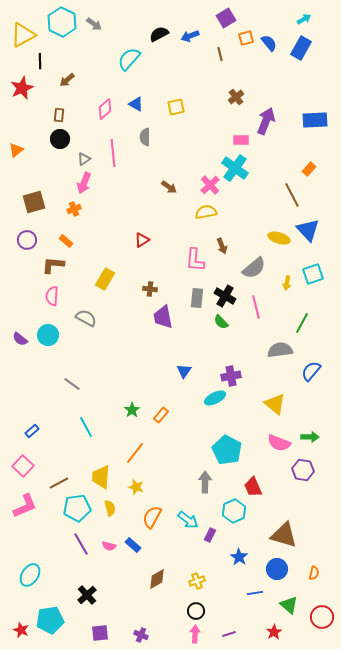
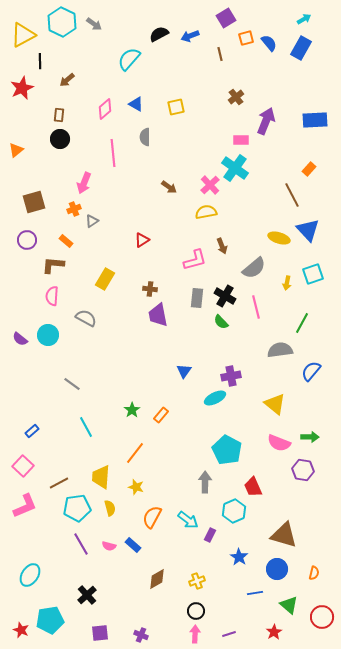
gray triangle at (84, 159): moved 8 px right, 62 px down
pink L-shape at (195, 260): rotated 110 degrees counterclockwise
purple trapezoid at (163, 317): moved 5 px left, 2 px up
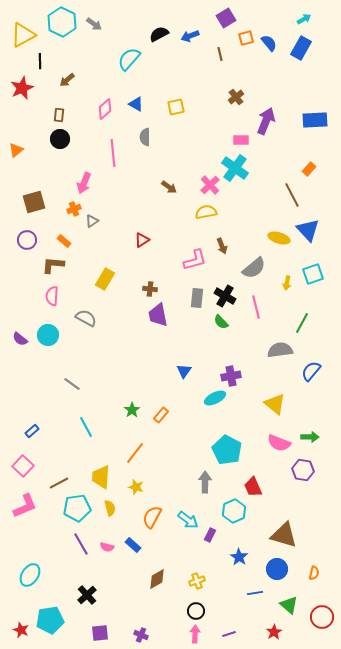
orange rectangle at (66, 241): moved 2 px left
pink semicircle at (109, 546): moved 2 px left, 1 px down
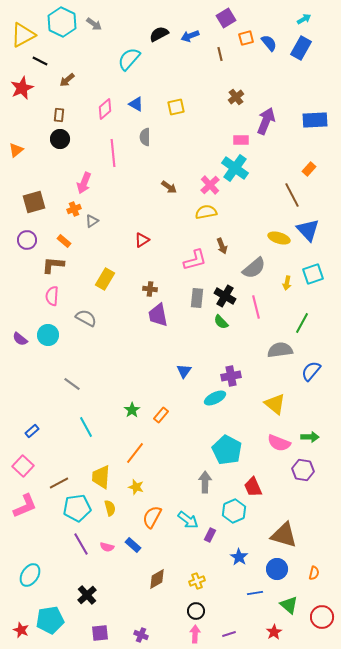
black line at (40, 61): rotated 63 degrees counterclockwise
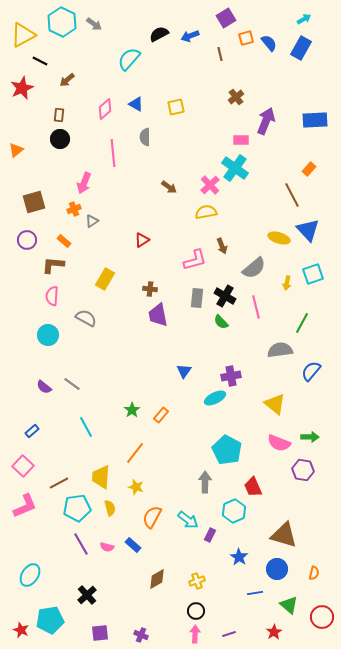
purple semicircle at (20, 339): moved 24 px right, 48 px down
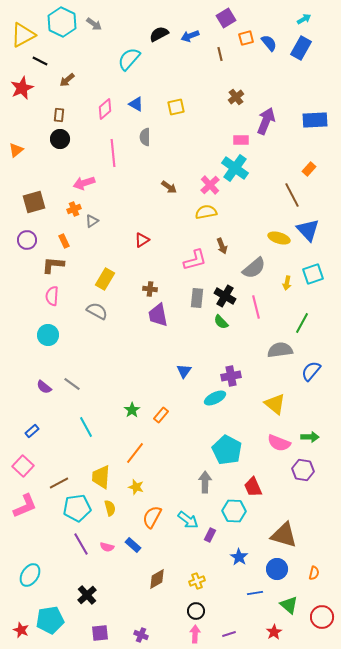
pink arrow at (84, 183): rotated 50 degrees clockwise
orange rectangle at (64, 241): rotated 24 degrees clockwise
gray semicircle at (86, 318): moved 11 px right, 7 px up
cyan hexagon at (234, 511): rotated 25 degrees clockwise
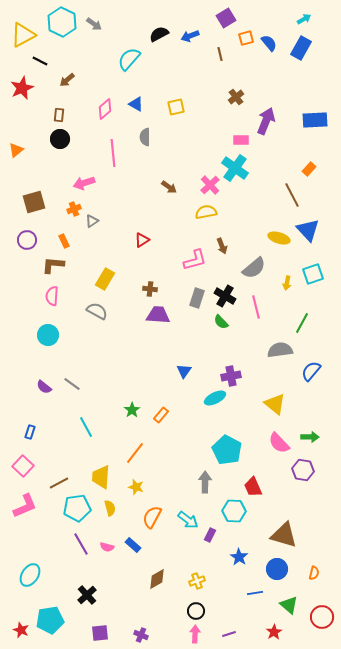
gray rectangle at (197, 298): rotated 12 degrees clockwise
purple trapezoid at (158, 315): rotated 105 degrees clockwise
blue rectangle at (32, 431): moved 2 px left, 1 px down; rotated 32 degrees counterclockwise
pink semicircle at (279, 443): rotated 25 degrees clockwise
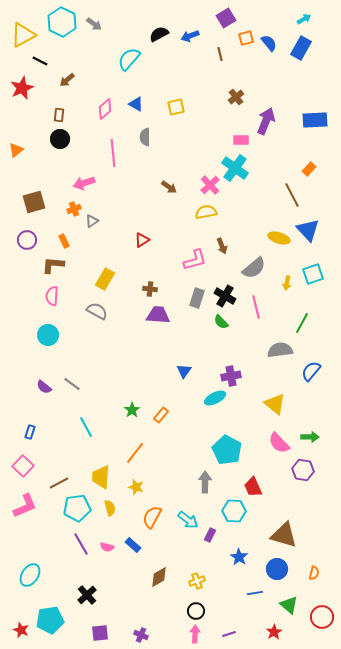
brown diamond at (157, 579): moved 2 px right, 2 px up
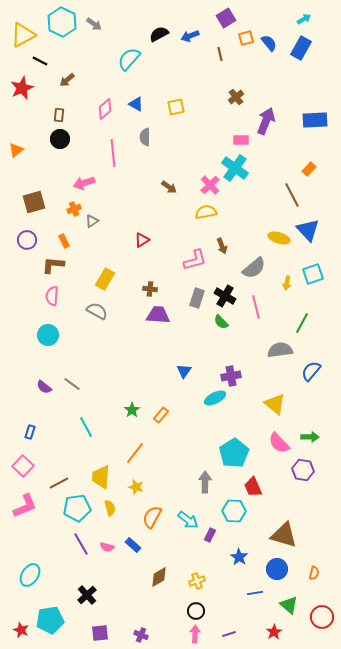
cyan pentagon at (227, 450): moved 7 px right, 3 px down; rotated 12 degrees clockwise
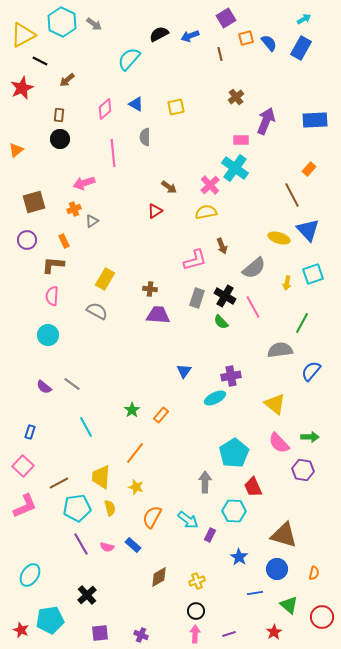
red triangle at (142, 240): moved 13 px right, 29 px up
pink line at (256, 307): moved 3 px left; rotated 15 degrees counterclockwise
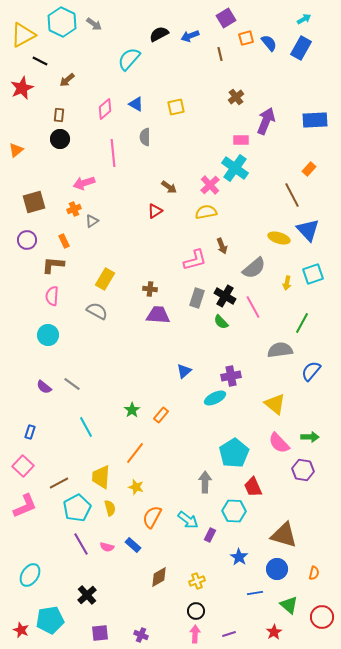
blue triangle at (184, 371): rotated 14 degrees clockwise
cyan pentagon at (77, 508): rotated 20 degrees counterclockwise
